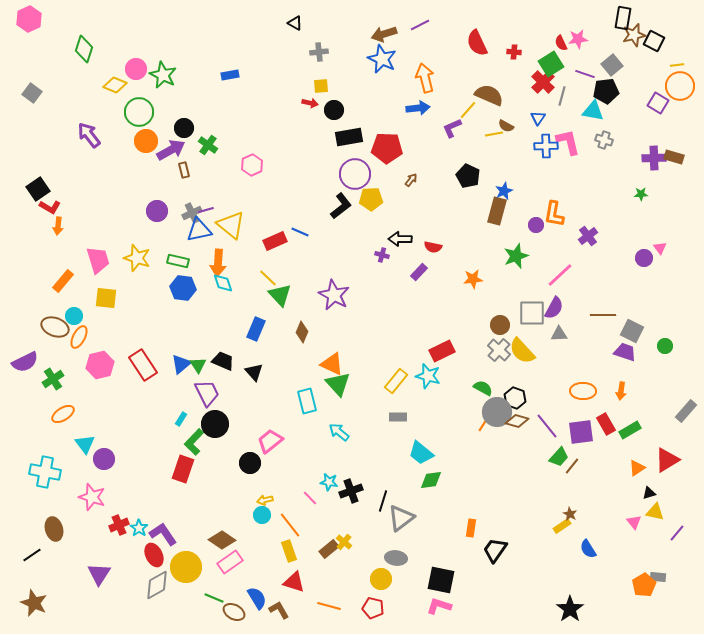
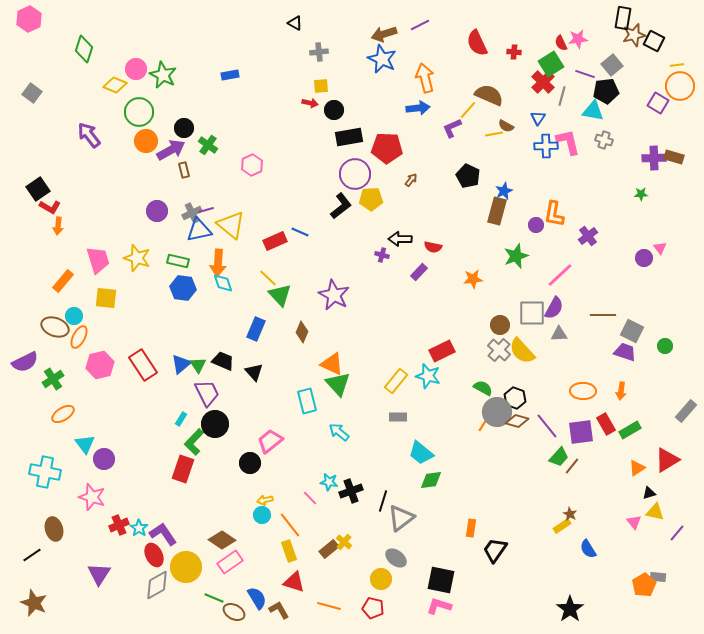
gray ellipse at (396, 558): rotated 30 degrees clockwise
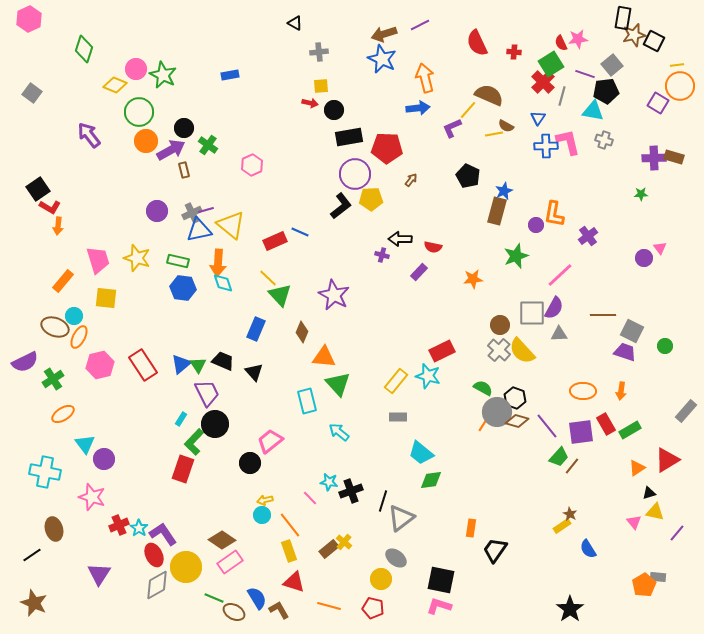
orange triangle at (332, 364): moved 8 px left, 7 px up; rotated 20 degrees counterclockwise
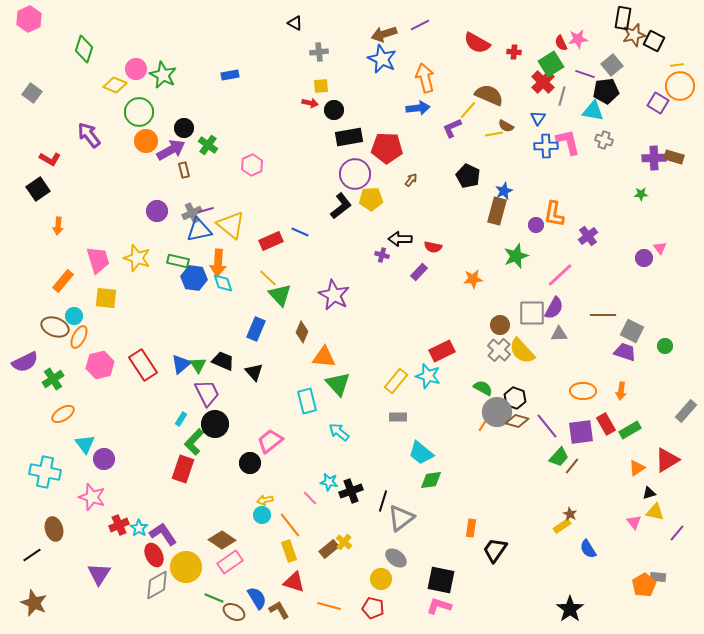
red semicircle at (477, 43): rotated 36 degrees counterclockwise
red L-shape at (50, 207): moved 48 px up
red rectangle at (275, 241): moved 4 px left
blue hexagon at (183, 288): moved 11 px right, 10 px up
